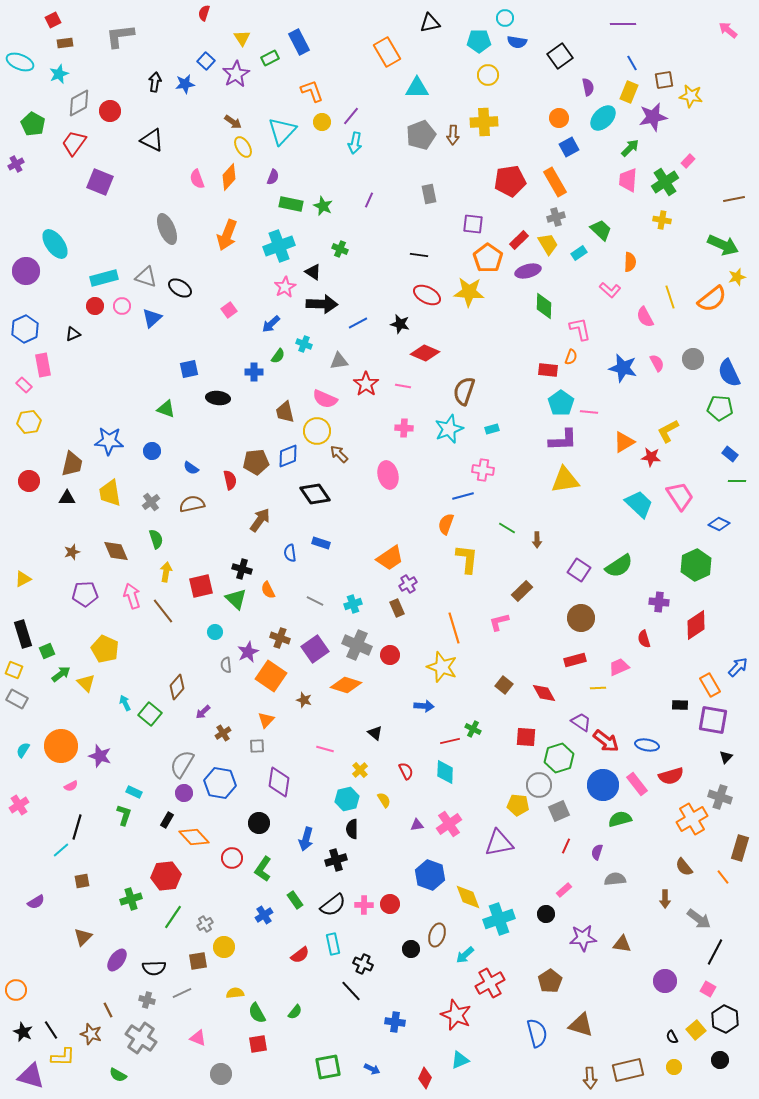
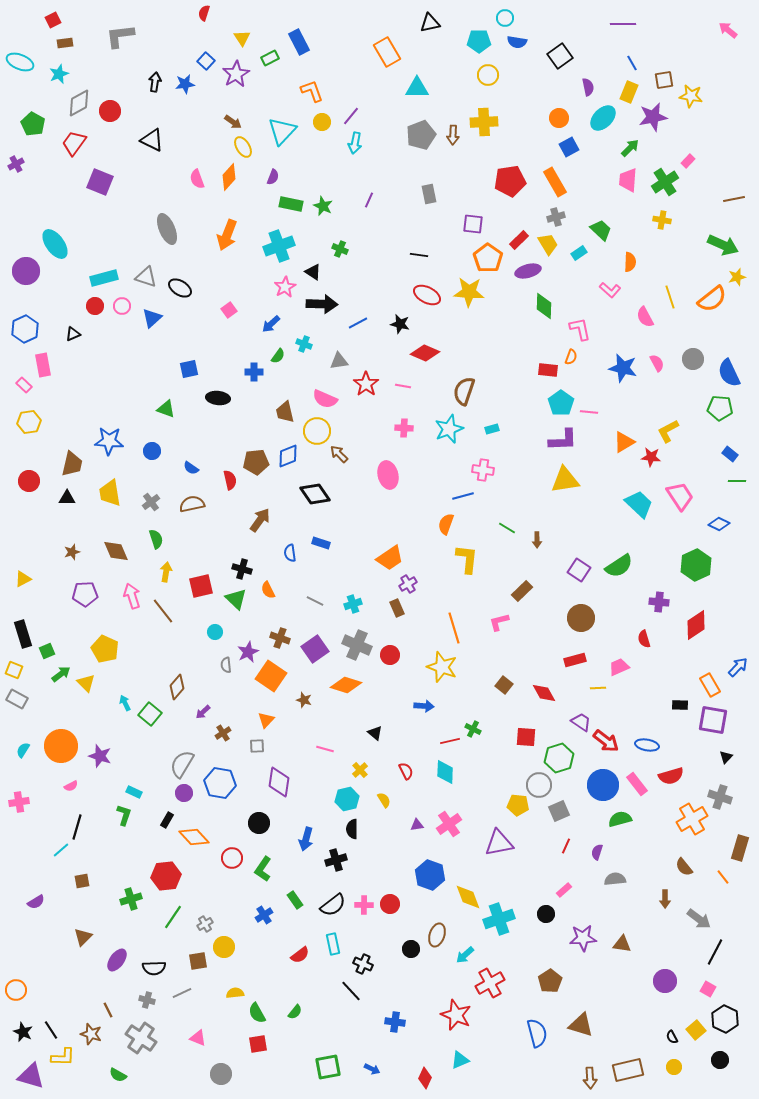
pink cross at (19, 805): moved 3 px up; rotated 24 degrees clockwise
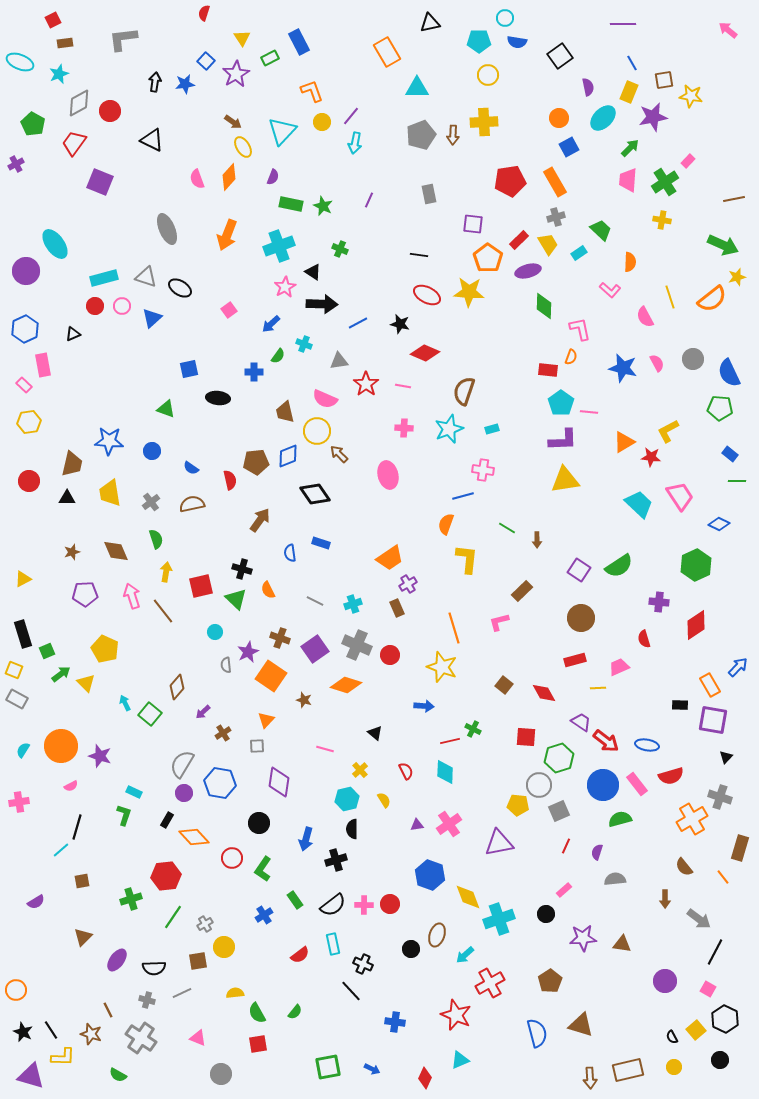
gray L-shape at (120, 36): moved 3 px right, 3 px down
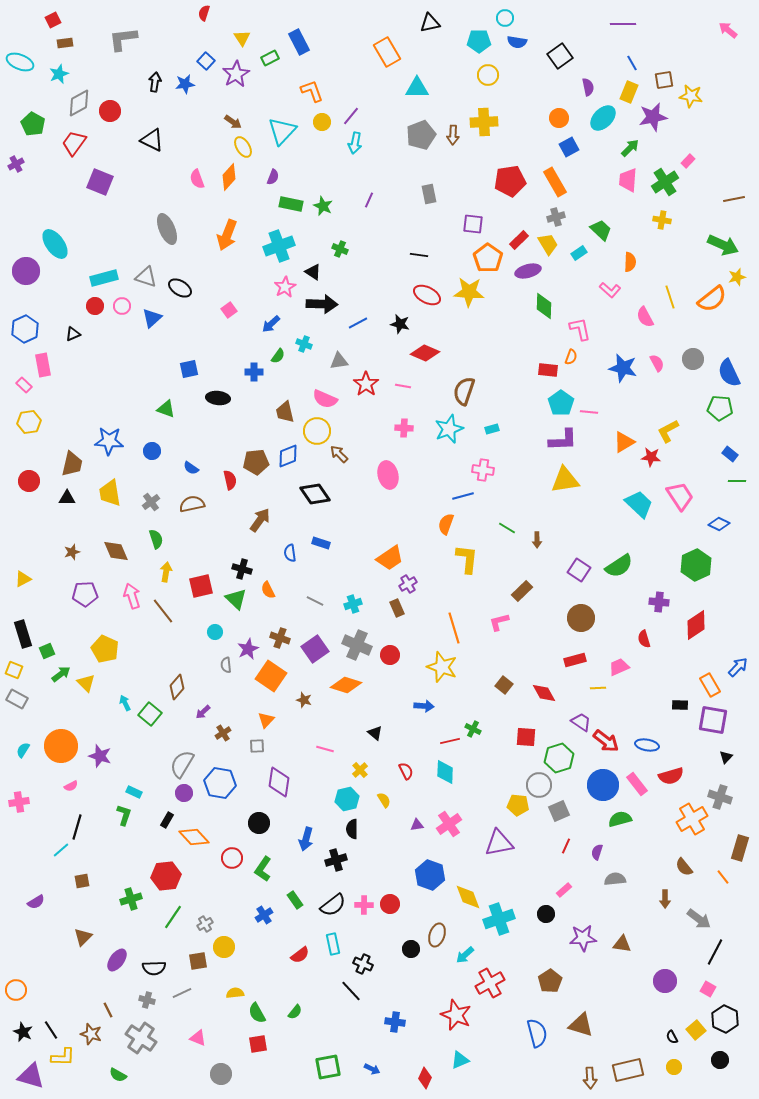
purple star at (248, 652): moved 3 px up
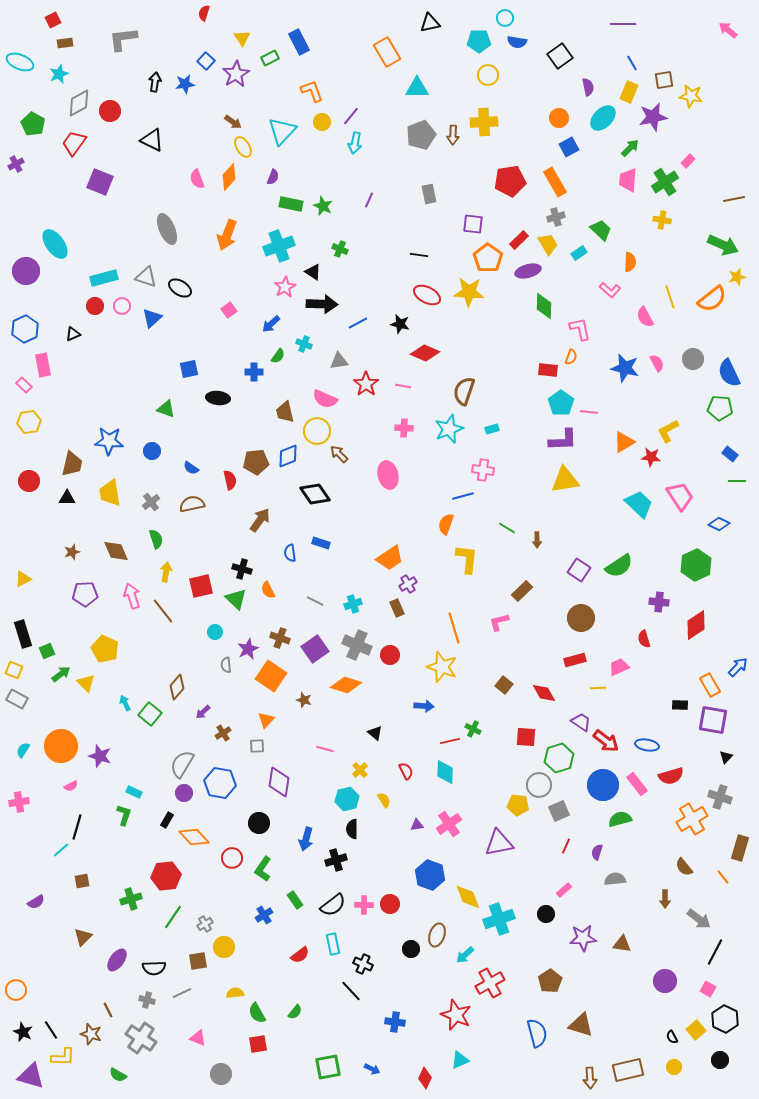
blue star at (623, 368): moved 2 px right
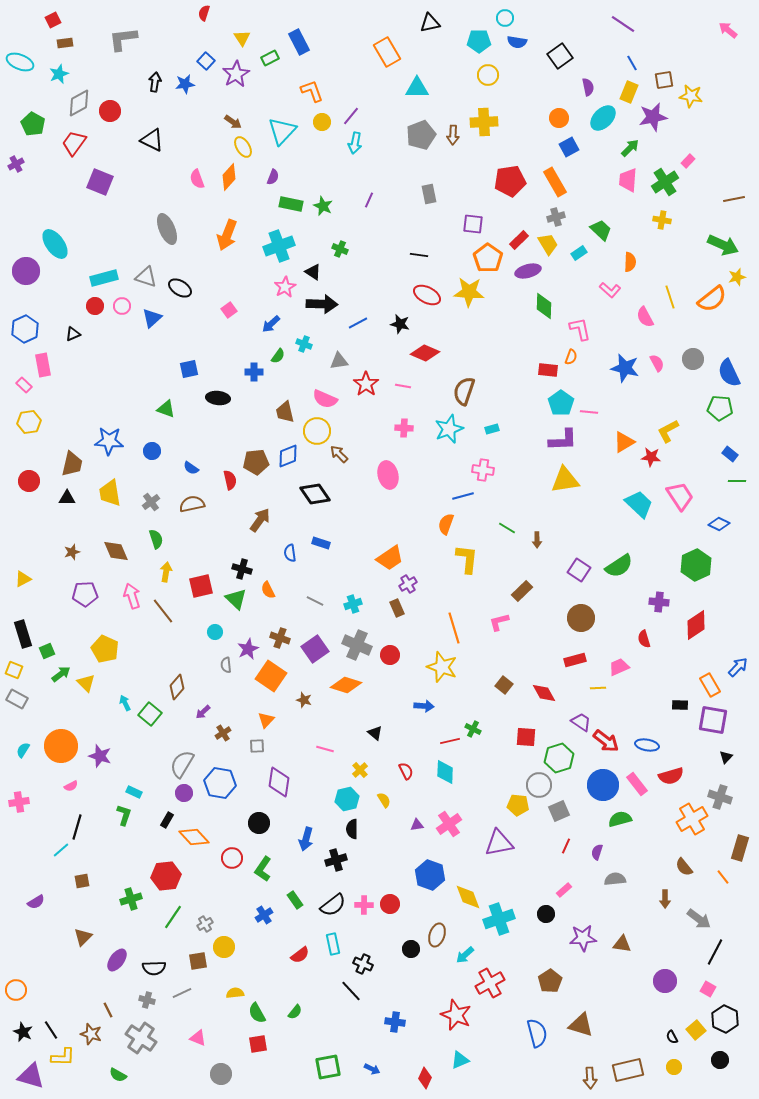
purple line at (623, 24): rotated 35 degrees clockwise
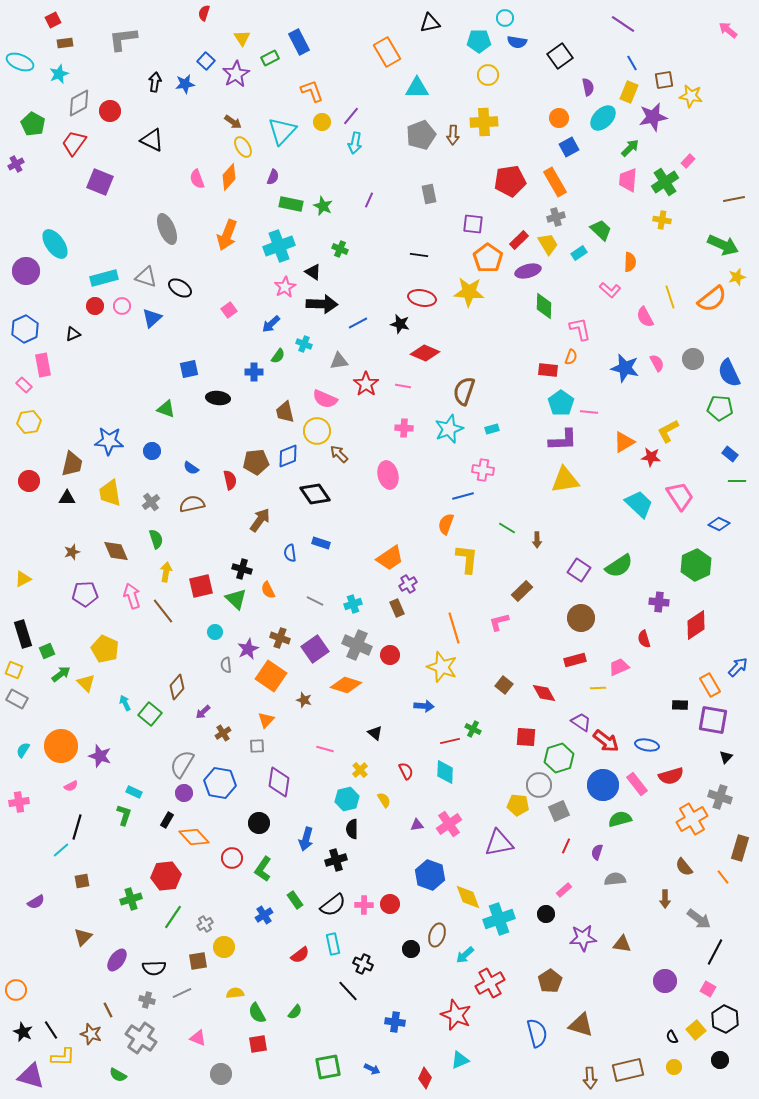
red ellipse at (427, 295): moved 5 px left, 3 px down; rotated 16 degrees counterclockwise
black line at (351, 991): moved 3 px left
